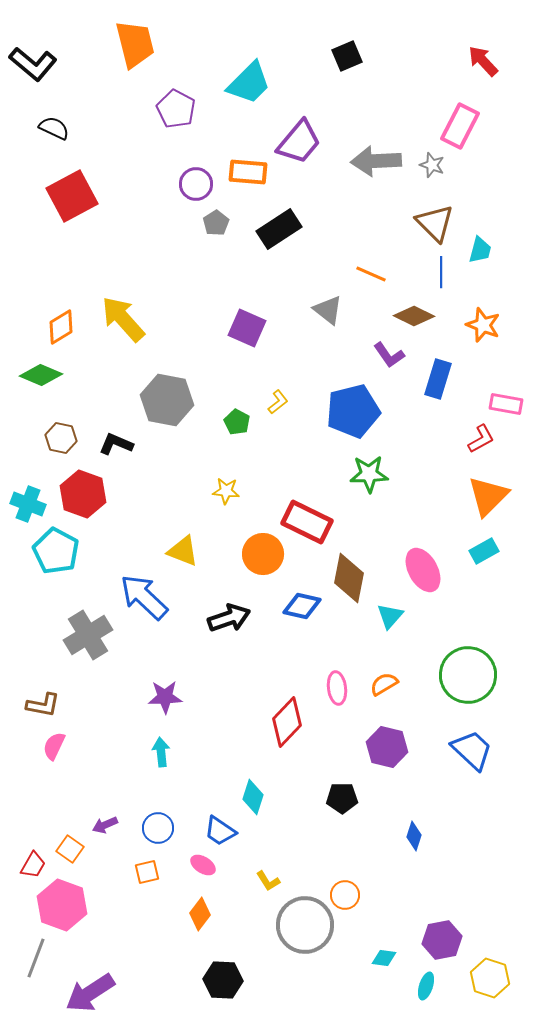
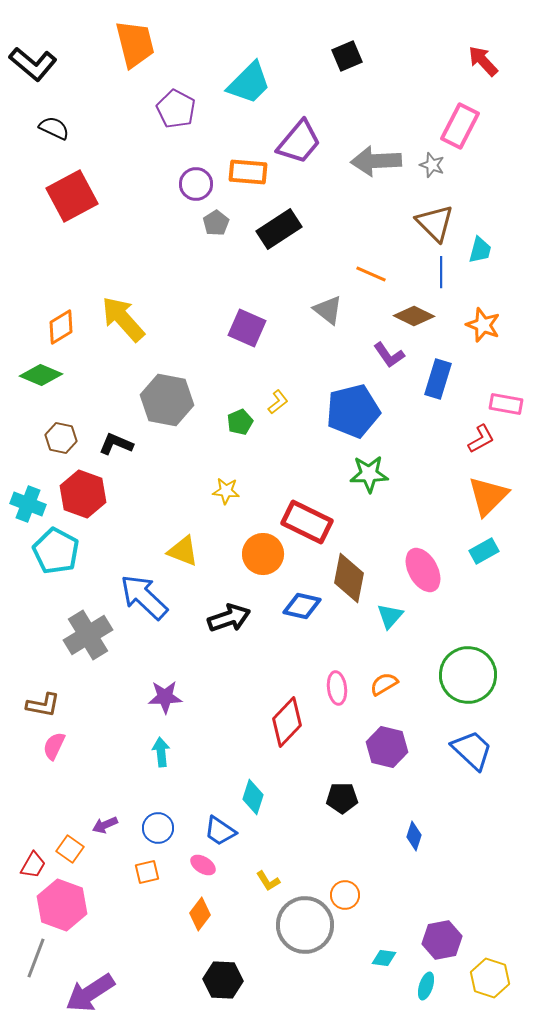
green pentagon at (237, 422): moved 3 px right; rotated 20 degrees clockwise
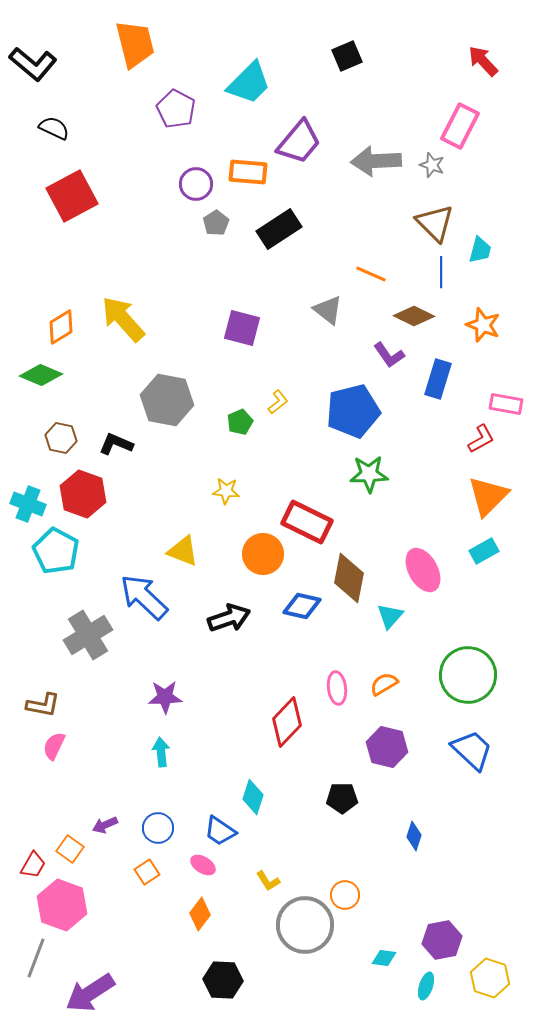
purple square at (247, 328): moved 5 px left; rotated 9 degrees counterclockwise
orange square at (147, 872): rotated 20 degrees counterclockwise
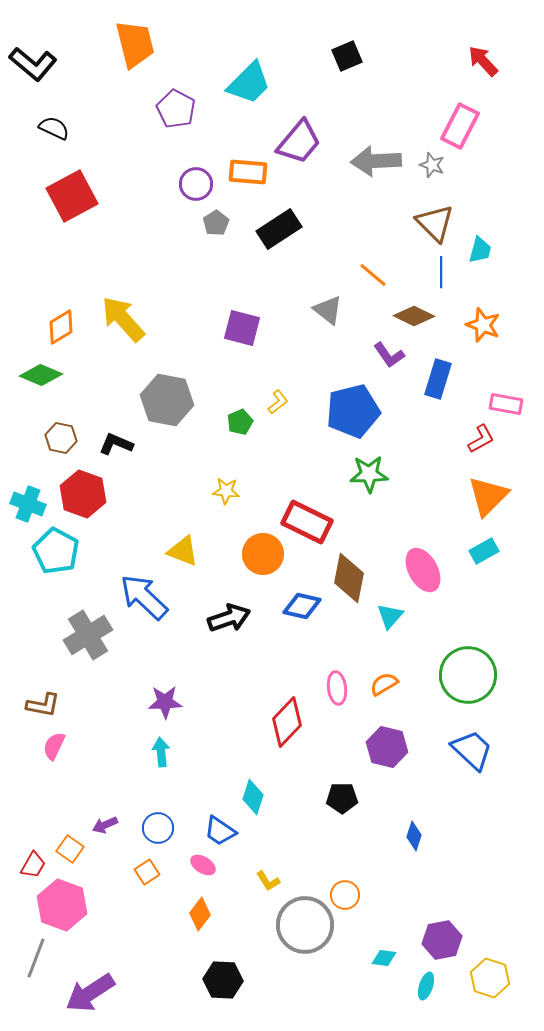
orange line at (371, 274): moved 2 px right, 1 px down; rotated 16 degrees clockwise
purple star at (165, 697): moved 5 px down
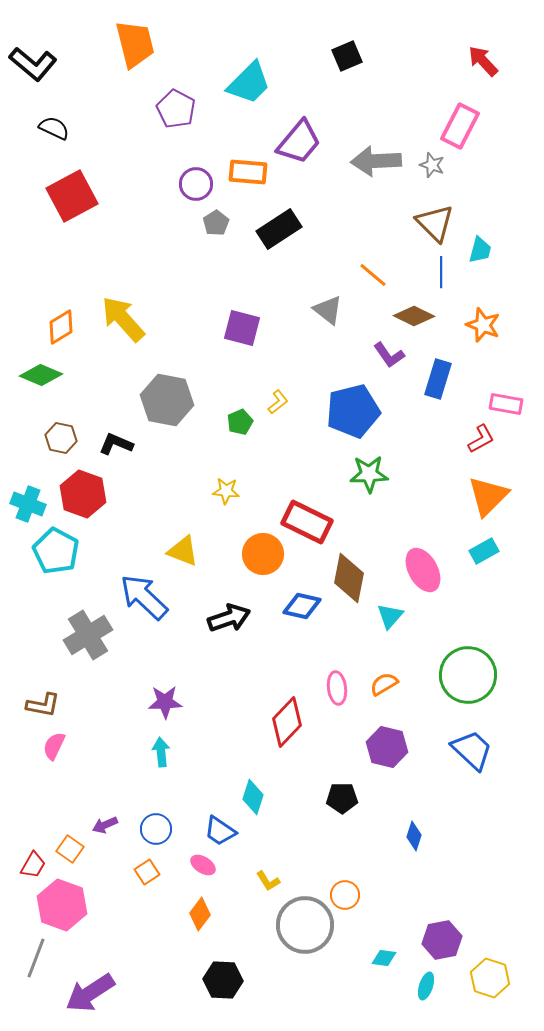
blue circle at (158, 828): moved 2 px left, 1 px down
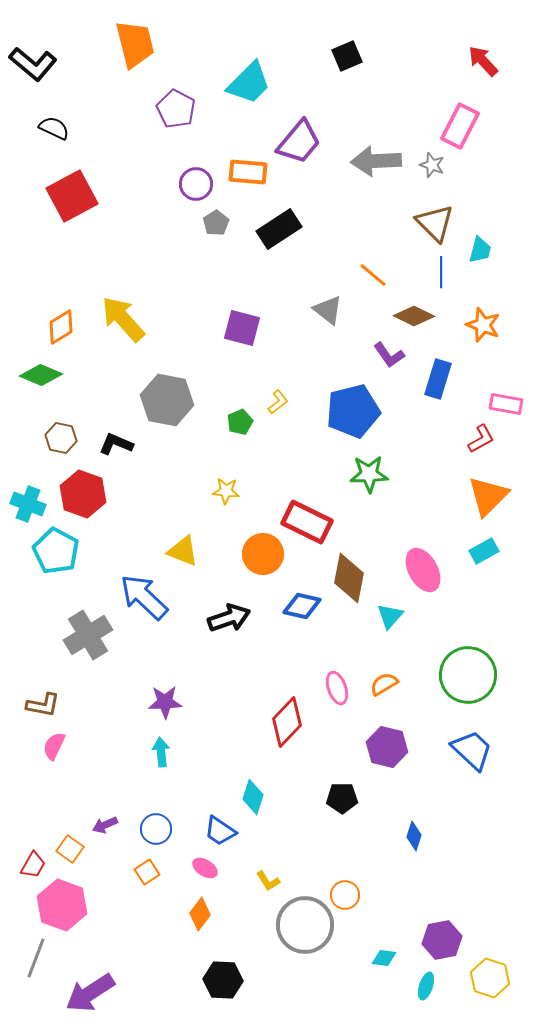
pink ellipse at (337, 688): rotated 12 degrees counterclockwise
pink ellipse at (203, 865): moved 2 px right, 3 px down
